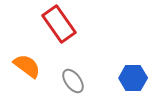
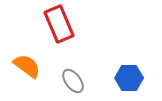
red rectangle: rotated 12 degrees clockwise
blue hexagon: moved 4 px left
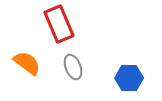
orange semicircle: moved 3 px up
gray ellipse: moved 14 px up; rotated 15 degrees clockwise
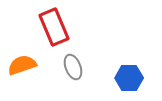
red rectangle: moved 5 px left, 3 px down
orange semicircle: moved 5 px left, 2 px down; rotated 56 degrees counterclockwise
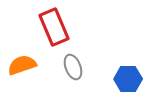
blue hexagon: moved 1 px left, 1 px down
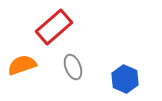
red rectangle: rotated 72 degrees clockwise
blue hexagon: moved 3 px left; rotated 24 degrees clockwise
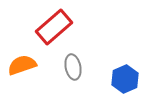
gray ellipse: rotated 10 degrees clockwise
blue hexagon: rotated 12 degrees clockwise
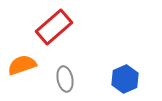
gray ellipse: moved 8 px left, 12 px down
